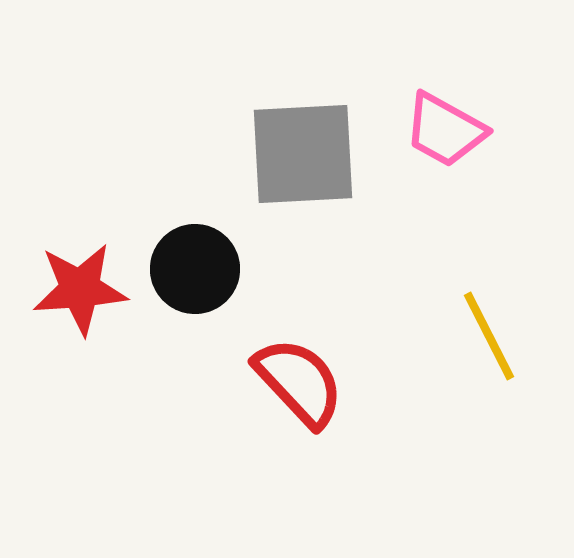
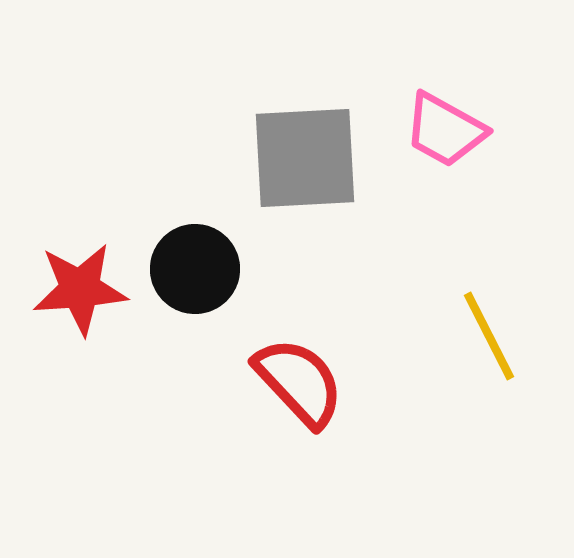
gray square: moved 2 px right, 4 px down
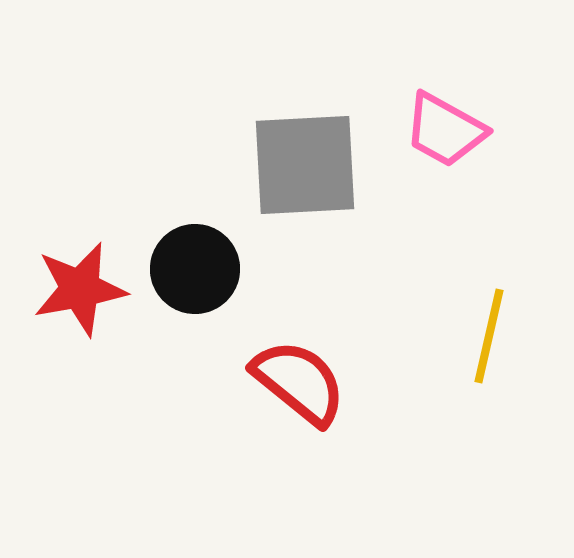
gray square: moved 7 px down
red star: rotated 6 degrees counterclockwise
yellow line: rotated 40 degrees clockwise
red semicircle: rotated 8 degrees counterclockwise
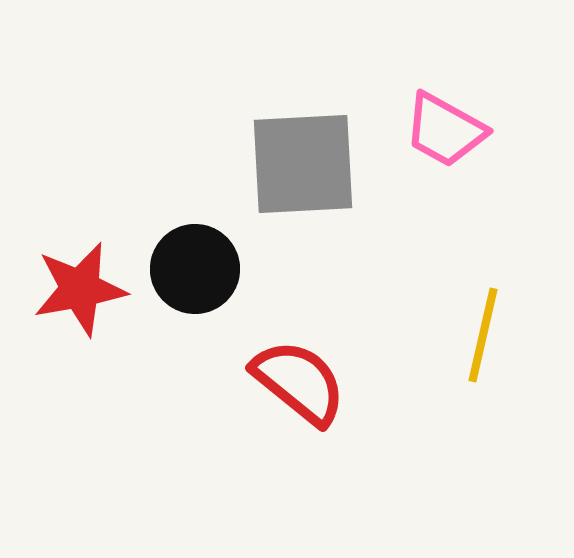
gray square: moved 2 px left, 1 px up
yellow line: moved 6 px left, 1 px up
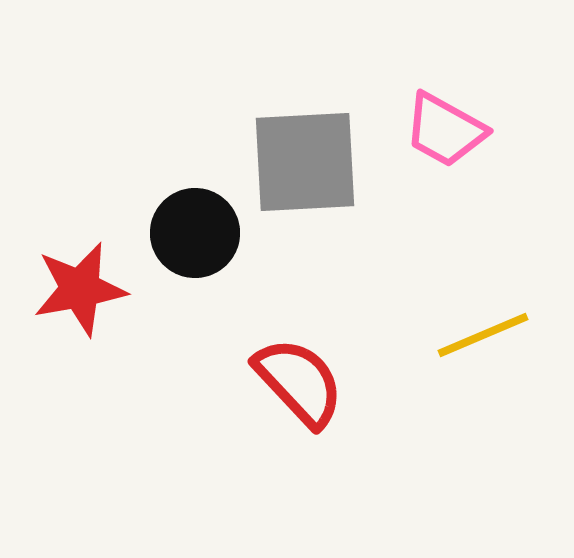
gray square: moved 2 px right, 2 px up
black circle: moved 36 px up
yellow line: rotated 54 degrees clockwise
red semicircle: rotated 8 degrees clockwise
